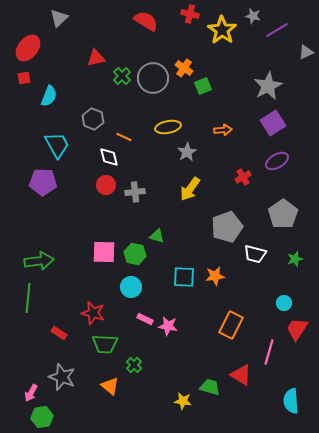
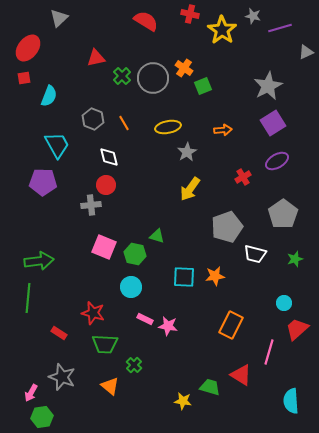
purple line at (277, 30): moved 3 px right, 2 px up; rotated 15 degrees clockwise
orange line at (124, 137): moved 14 px up; rotated 35 degrees clockwise
gray cross at (135, 192): moved 44 px left, 13 px down
pink square at (104, 252): moved 5 px up; rotated 20 degrees clockwise
red trapezoid at (297, 329): rotated 15 degrees clockwise
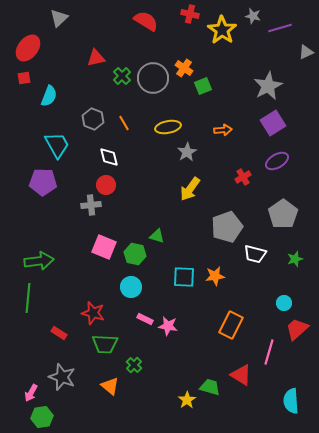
yellow star at (183, 401): moved 4 px right, 1 px up; rotated 30 degrees clockwise
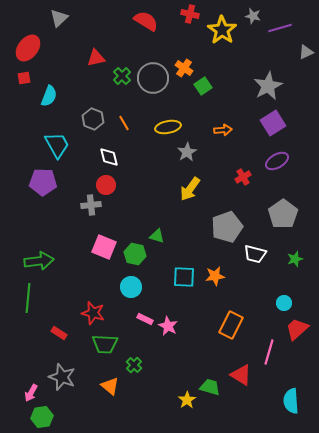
green square at (203, 86): rotated 12 degrees counterclockwise
pink star at (168, 326): rotated 18 degrees clockwise
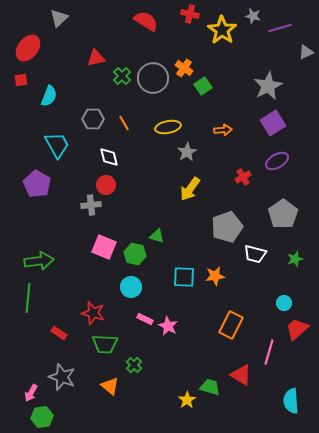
red square at (24, 78): moved 3 px left, 2 px down
gray hexagon at (93, 119): rotated 20 degrees counterclockwise
purple pentagon at (43, 182): moved 6 px left, 2 px down; rotated 28 degrees clockwise
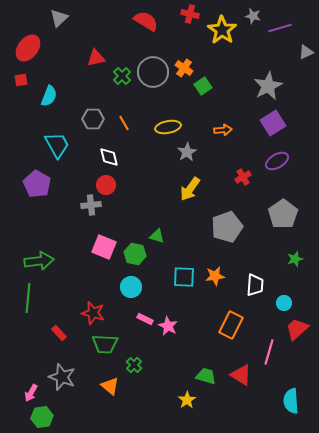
gray circle at (153, 78): moved 6 px up
white trapezoid at (255, 254): moved 31 px down; rotated 100 degrees counterclockwise
red rectangle at (59, 333): rotated 14 degrees clockwise
green trapezoid at (210, 387): moved 4 px left, 11 px up
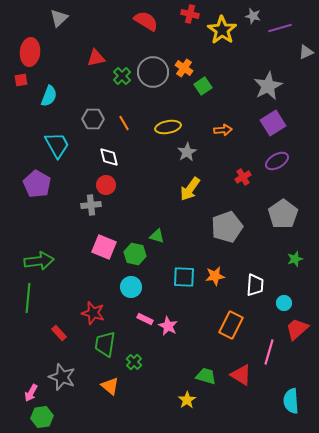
red ellipse at (28, 48): moved 2 px right, 4 px down; rotated 32 degrees counterclockwise
green trapezoid at (105, 344): rotated 96 degrees clockwise
green cross at (134, 365): moved 3 px up
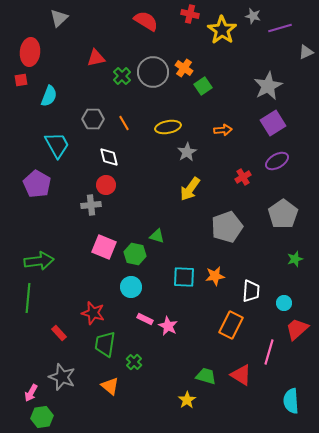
white trapezoid at (255, 285): moved 4 px left, 6 px down
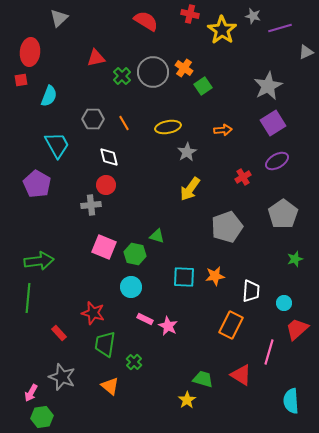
green trapezoid at (206, 376): moved 3 px left, 3 px down
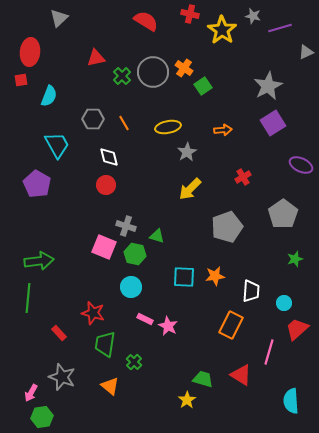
purple ellipse at (277, 161): moved 24 px right, 4 px down; rotated 55 degrees clockwise
yellow arrow at (190, 189): rotated 10 degrees clockwise
gray cross at (91, 205): moved 35 px right, 21 px down; rotated 24 degrees clockwise
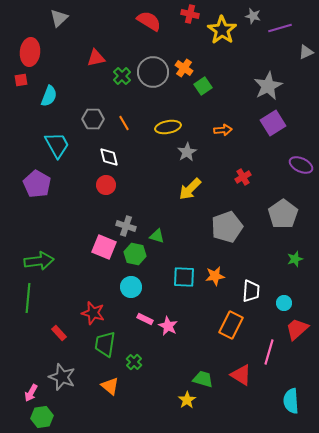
red semicircle at (146, 21): moved 3 px right
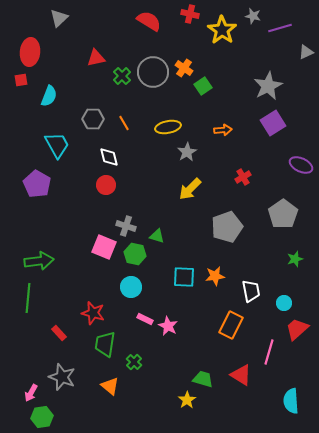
white trapezoid at (251, 291): rotated 15 degrees counterclockwise
